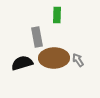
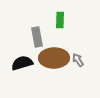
green rectangle: moved 3 px right, 5 px down
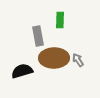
gray rectangle: moved 1 px right, 1 px up
black semicircle: moved 8 px down
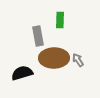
black semicircle: moved 2 px down
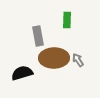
green rectangle: moved 7 px right
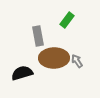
green rectangle: rotated 35 degrees clockwise
gray arrow: moved 1 px left, 1 px down
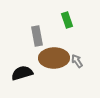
green rectangle: rotated 56 degrees counterclockwise
gray rectangle: moved 1 px left
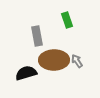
brown ellipse: moved 2 px down
black semicircle: moved 4 px right
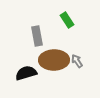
green rectangle: rotated 14 degrees counterclockwise
